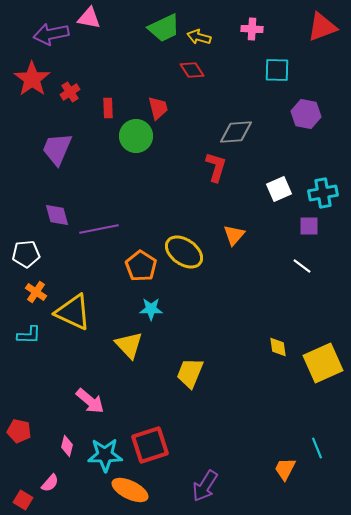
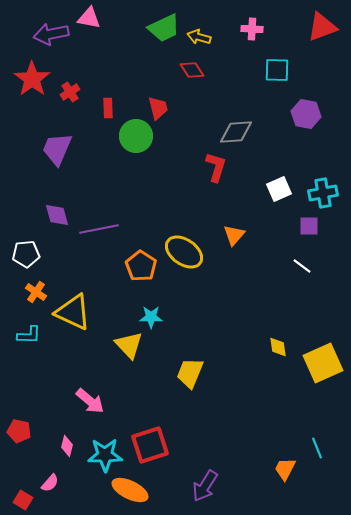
cyan star at (151, 309): moved 8 px down
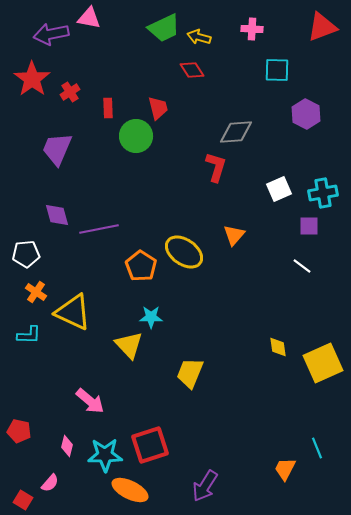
purple hexagon at (306, 114): rotated 16 degrees clockwise
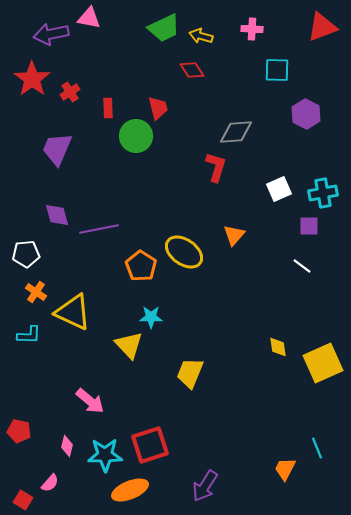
yellow arrow at (199, 37): moved 2 px right, 1 px up
orange ellipse at (130, 490): rotated 48 degrees counterclockwise
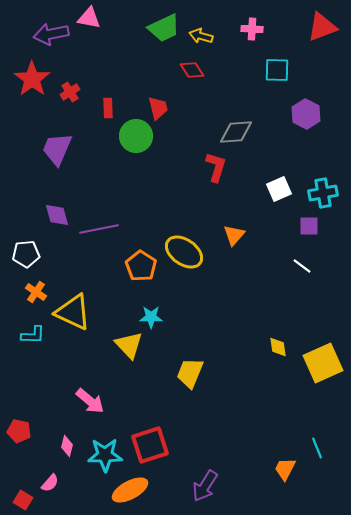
cyan L-shape at (29, 335): moved 4 px right
orange ellipse at (130, 490): rotated 6 degrees counterclockwise
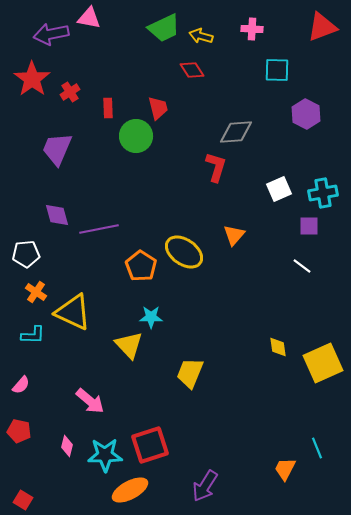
pink semicircle at (50, 483): moved 29 px left, 98 px up
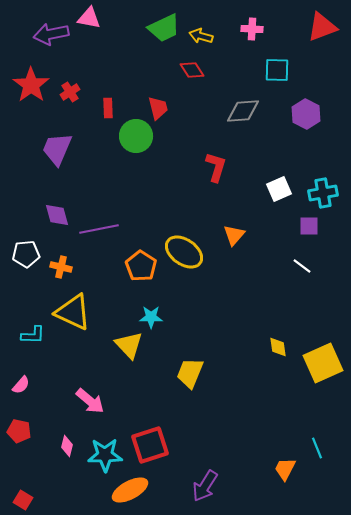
red star at (32, 79): moved 1 px left, 6 px down
gray diamond at (236, 132): moved 7 px right, 21 px up
orange cross at (36, 292): moved 25 px right, 25 px up; rotated 20 degrees counterclockwise
